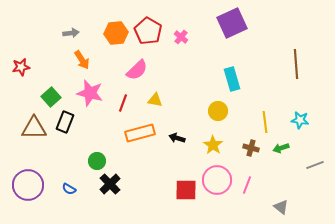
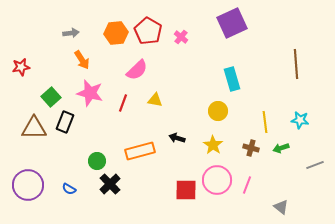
orange rectangle: moved 18 px down
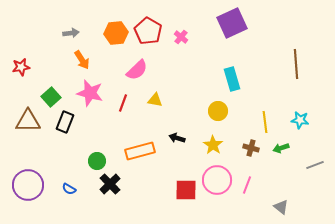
brown triangle: moved 6 px left, 7 px up
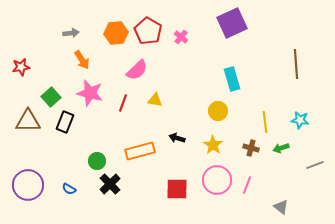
red square: moved 9 px left, 1 px up
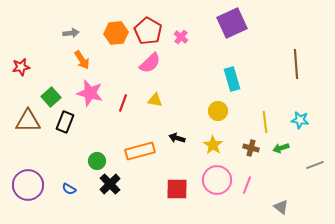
pink semicircle: moved 13 px right, 7 px up
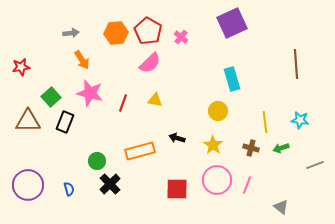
blue semicircle: rotated 136 degrees counterclockwise
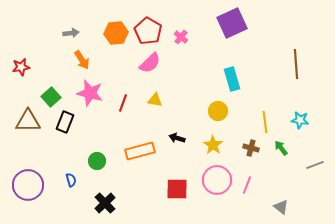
green arrow: rotated 70 degrees clockwise
black cross: moved 5 px left, 19 px down
blue semicircle: moved 2 px right, 9 px up
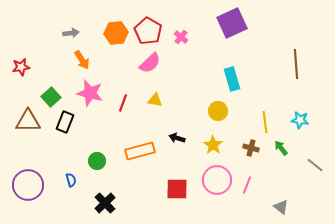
gray line: rotated 60 degrees clockwise
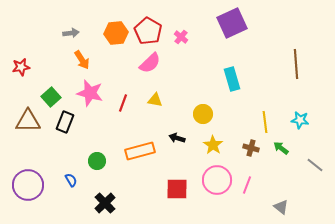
yellow circle: moved 15 px left, 3 px down
green arrow: rotated 14 degrees counterclockwise
blue semicircle: rotated 16 degrees counterclockwise
